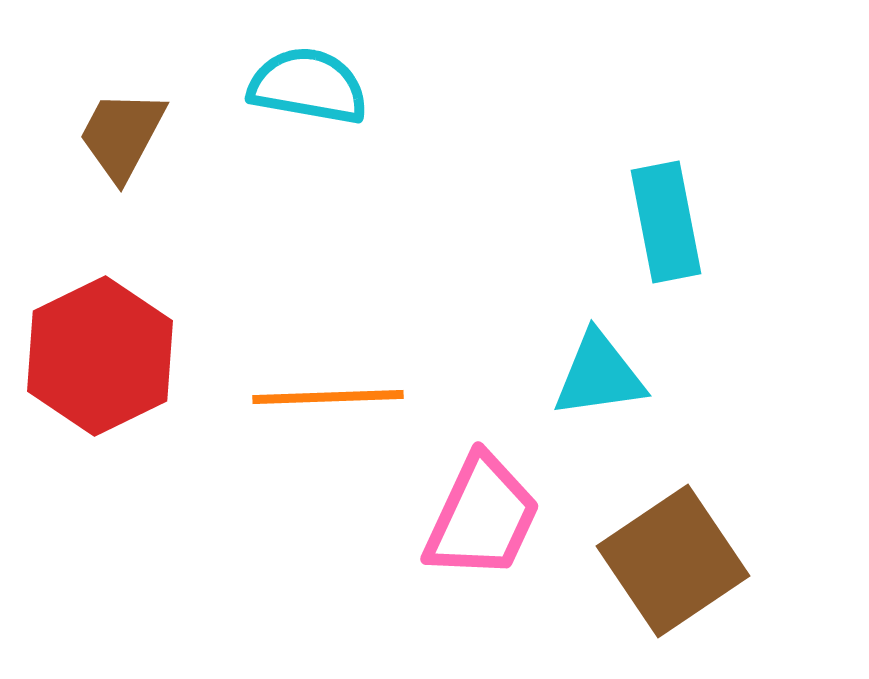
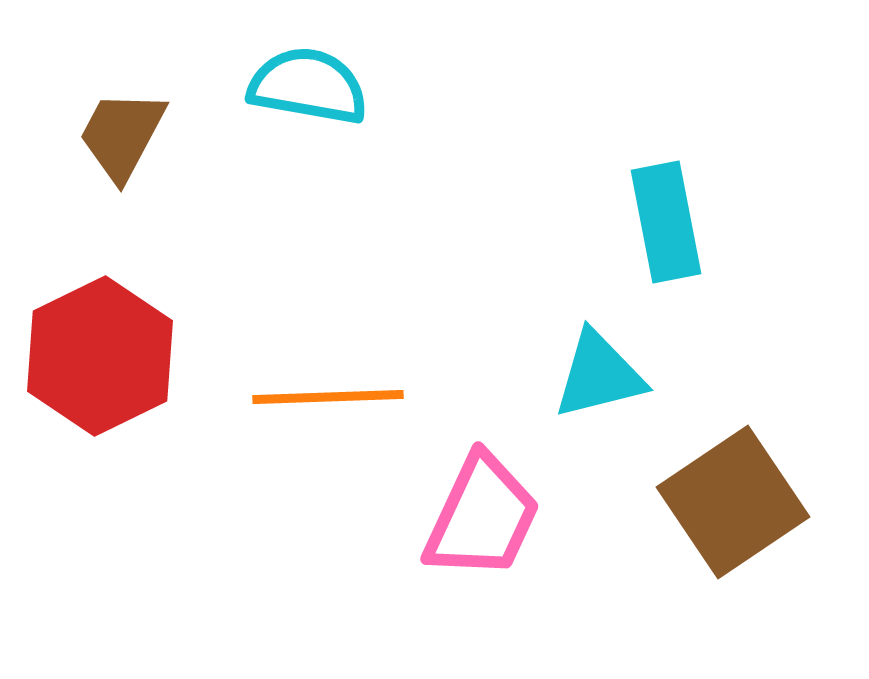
cyan triangle: rotated 6 degrees counterclockwise
brown square: moved 60 px right, 59 px up
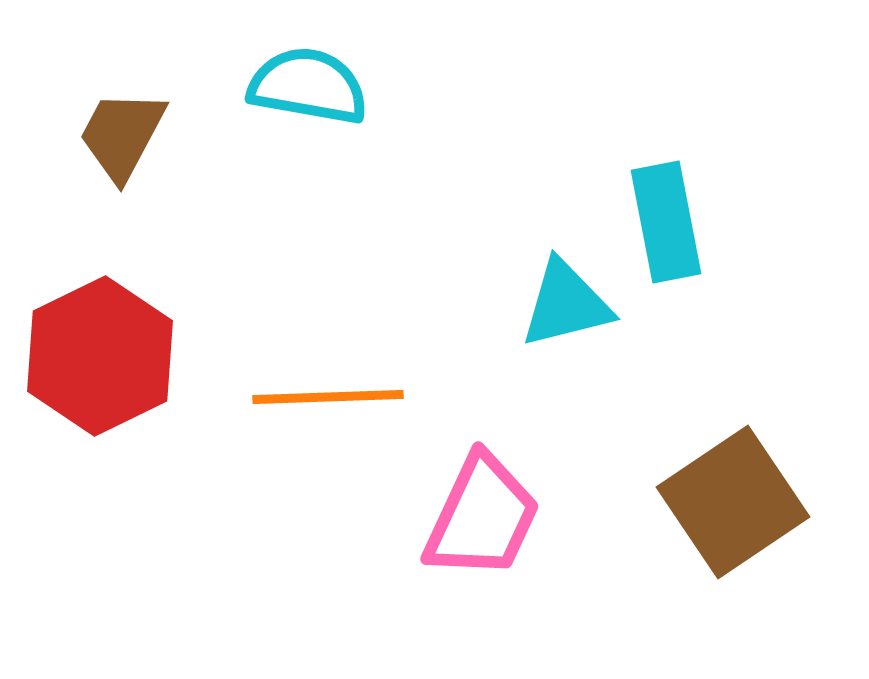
cyan triangle: moved 33 px left, 71 px up
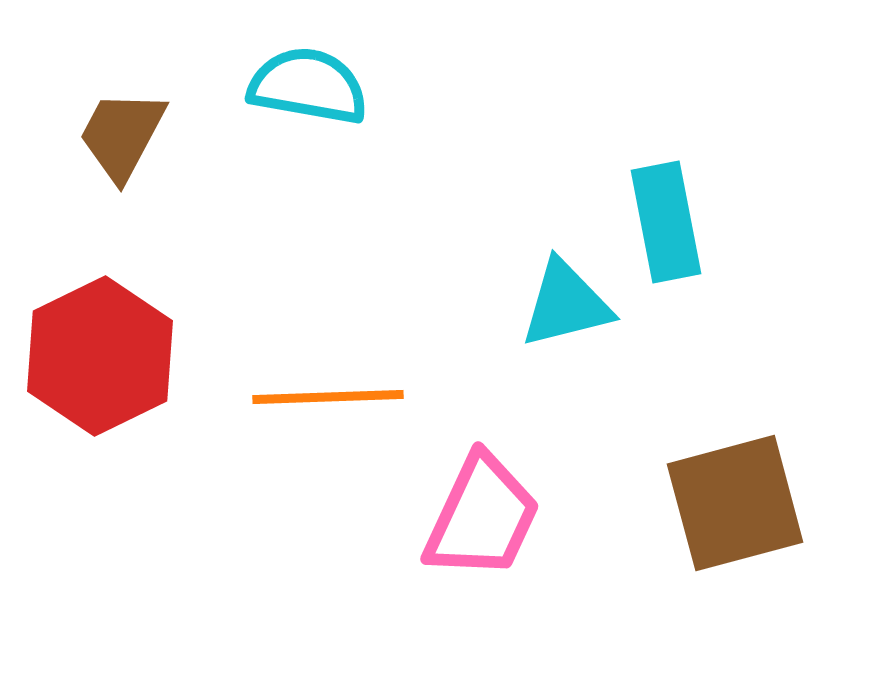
brown square: moved 2 px right, 1 px down; rotated 19 degrees clockwise
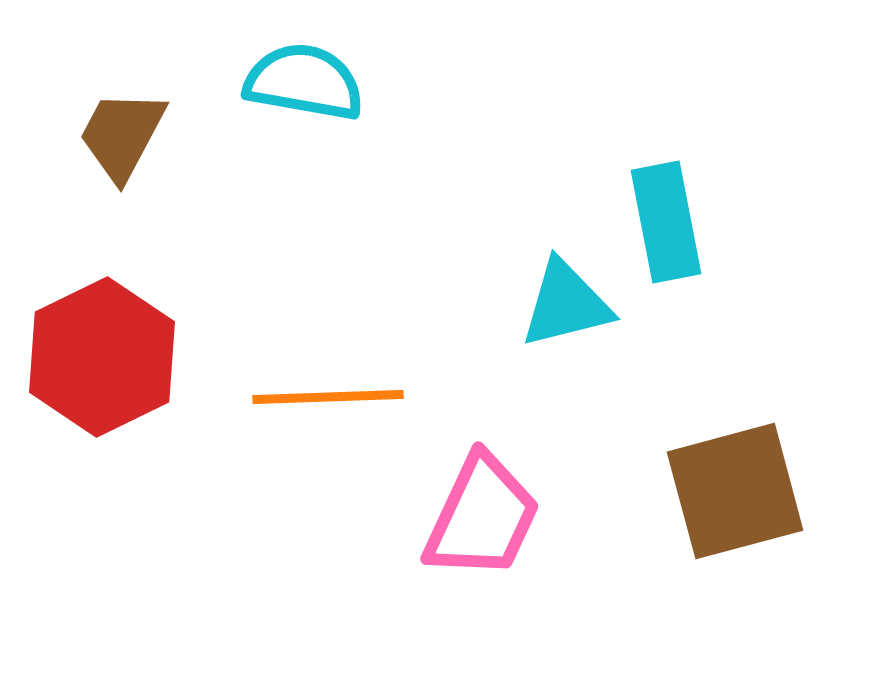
cyan semicircle: moved 4 px left, 4 px up
red hexagon: moved 2 px right, 1 px down
brown square: moved 12 px up
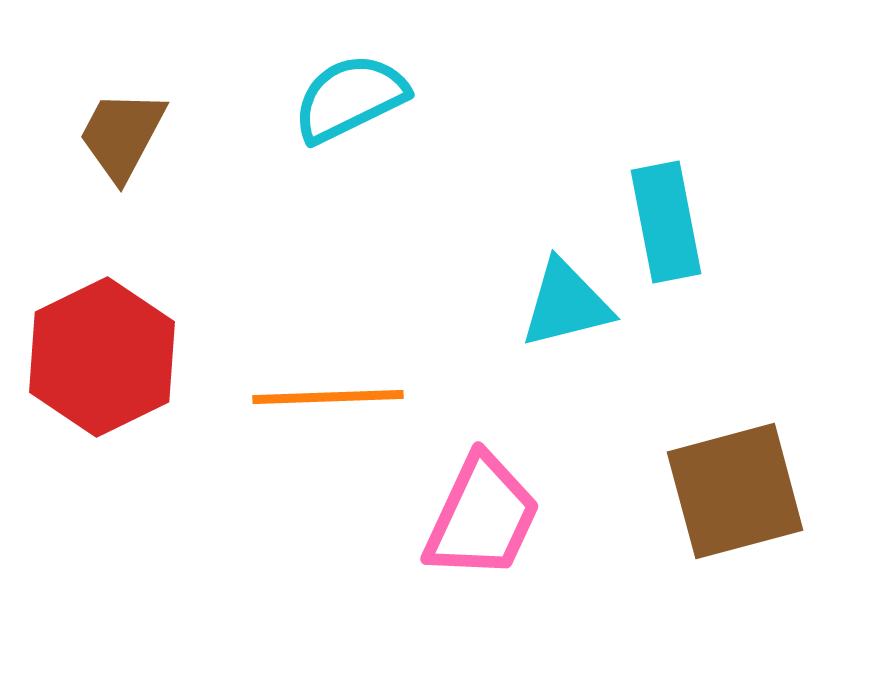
cyan semicircle: moved 46 px right, 16 px down; rotated 36 degrees counterclockwise
